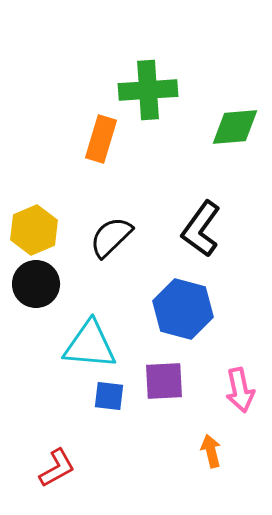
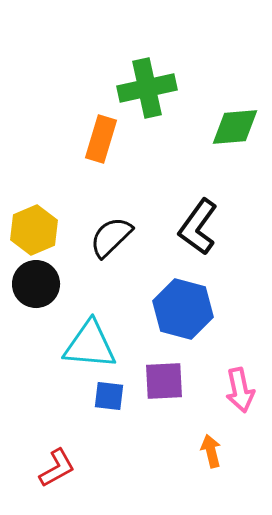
green cross: moved 1 px left, 2 px up; rotated 8 degrees counterclockwise
black L-shape: moved 3 px left, 2 px up
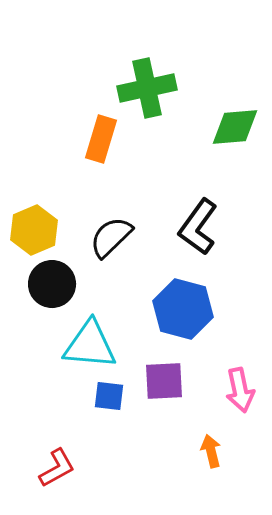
black circle: moved 16 px right
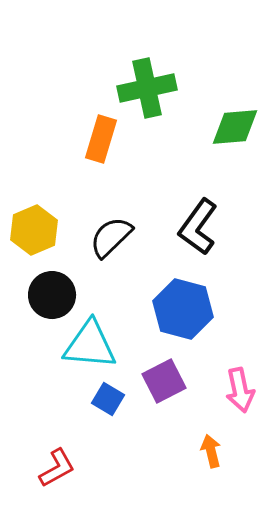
black circle: moved 11 px down
purple square: rotated 24 degrees counterclockwise
blue square: moved 1 px left, 3 px down; rotated 24 degrees clockwise
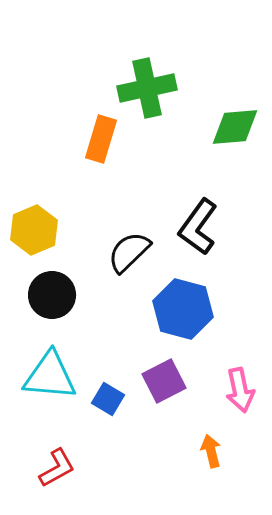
black semicircle: moved 18 px right, 15 px down
cyan triangle: moved 40 px left, 31 px down
